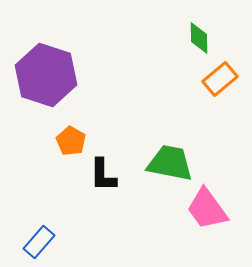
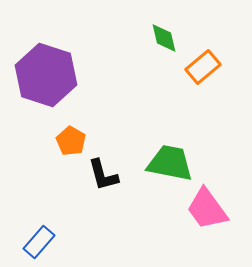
green diamond: moved 35 px left; rotated 12 degrees counterclockwise
orange rectangle: moved 17 px left, 12 px up
black L-shape: rotated 15 degrees counterclockwise
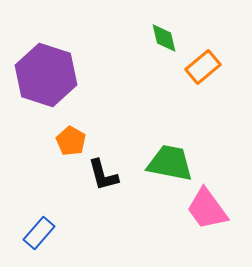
blue rectangle: moved 9 px up
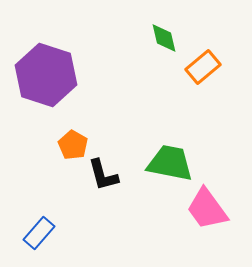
orange pentagon: moved 2 px right, 4 px down
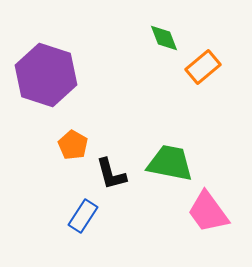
green diamond: rotated 8 degrees counterclockwise
black L-shape: moved 8 px right, 1 px up
pink trapezoid: moved 1 px right, 3 px down
blue rectangle: moved 44 px right, 17 px up; rotated 8 degrees counterclockwise
